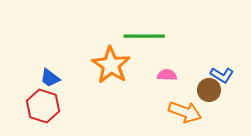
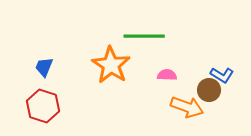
blue trapezoid: moved 6 px left, 11 px up; rotated 75 degrees clockwise
orange arrow: moved 2 px right, 5 px up
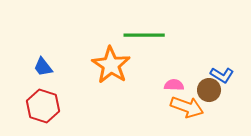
green line: moved 1 px up
blue trapezoid: moved 1 px left; rotated 60 degrees counterclockwise
pink semicircle: moved 7 px right, 10 px down
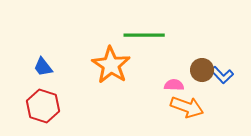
blue L-shape: rotated 15 degrees clockwise
brown circle: moved 7 px left, 20 px up
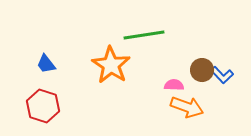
green line: rotated 9 degrees counterclockwise
blue trapezoid: moved 3 px right, 3 px up
